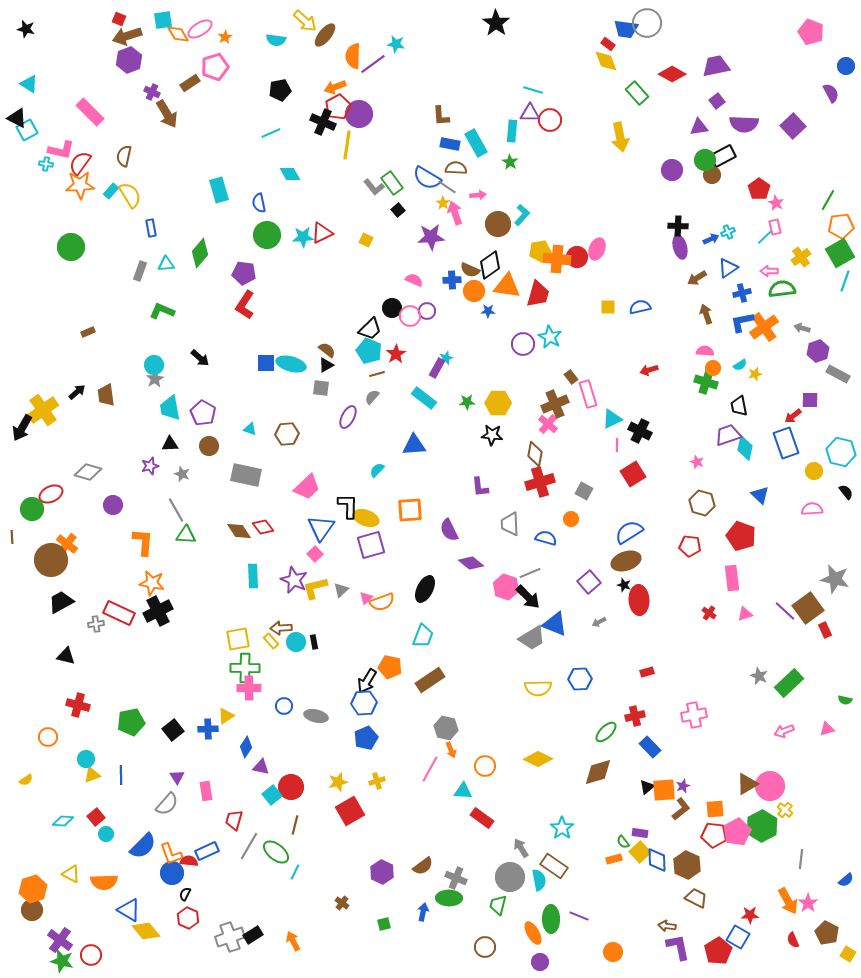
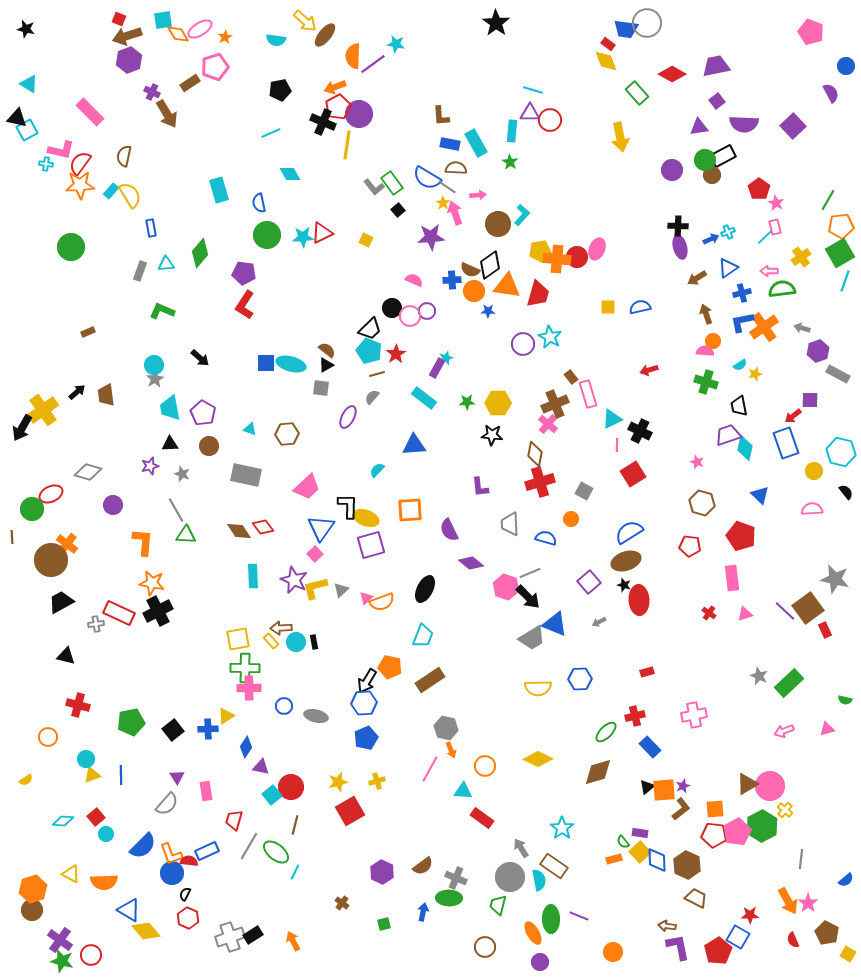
black triangle at (17, 118): rotated 15 degrees counterclockwise
orange circle at (713, 368): moved 27 px up
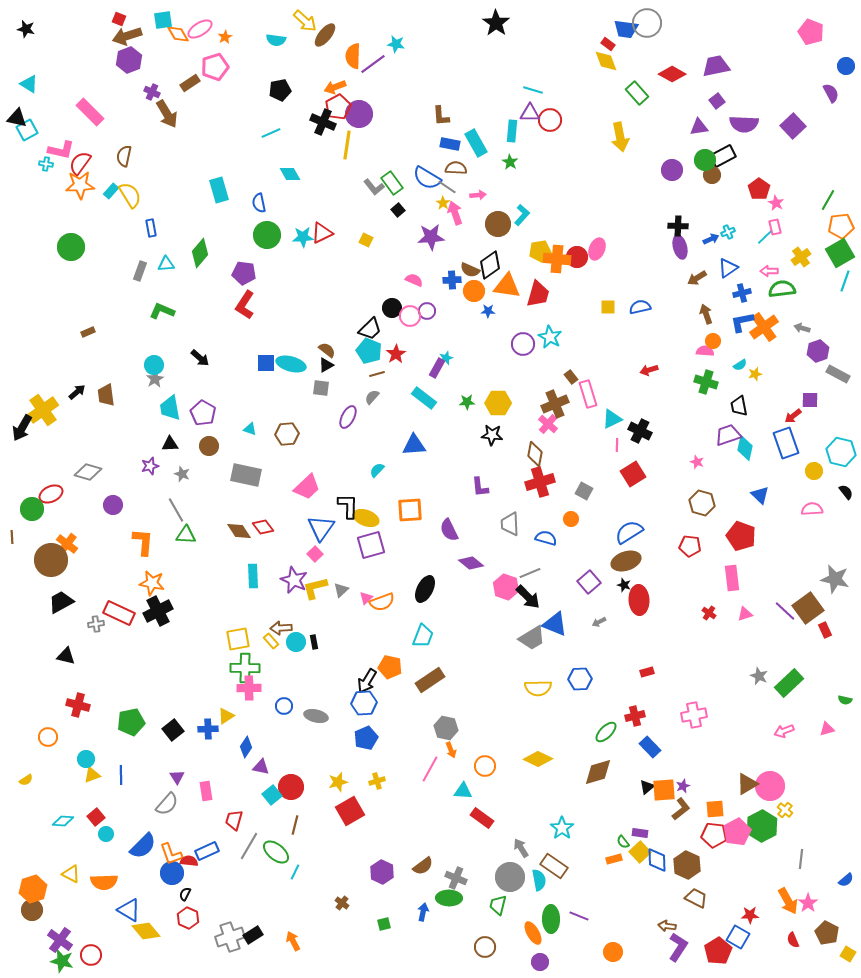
purple L-shape at (678, 947): rotated 44 degrees clockwise
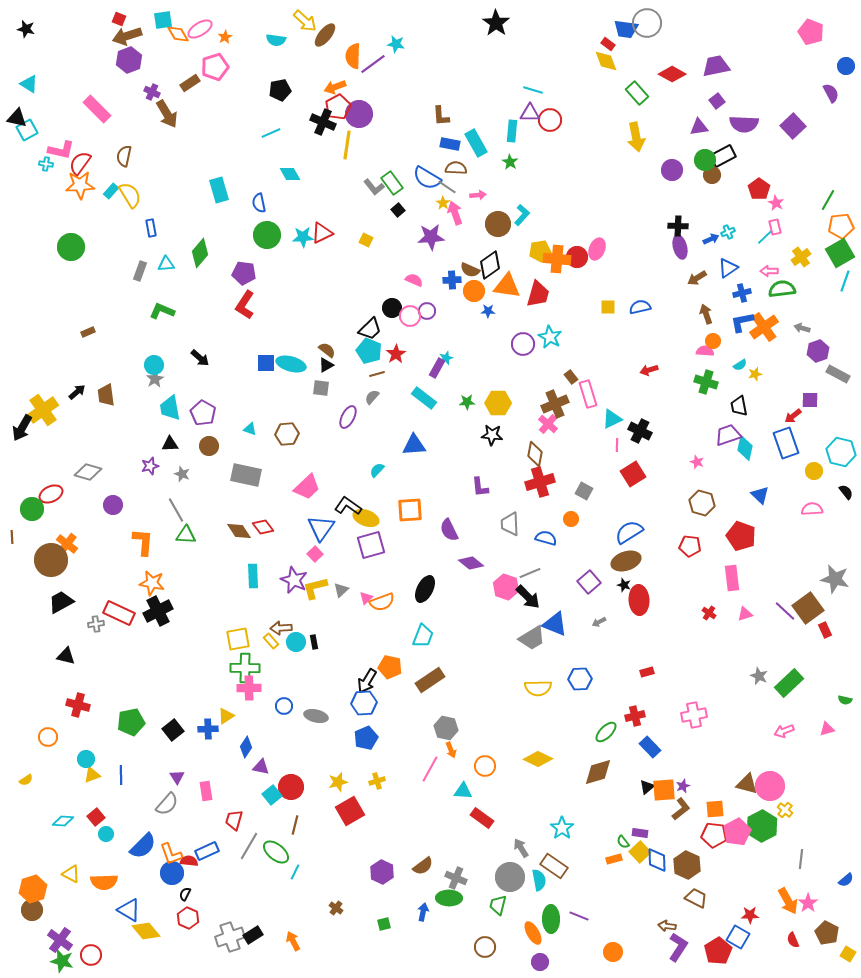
pink rectangle at (90, 112): moved 7 px right, 3 px up
yellow arrow at (620, 137): moved 16 px right
black L-shape at (348, 506): rotated 56 degrees counterclockwise
brown triangle at (747, 784): rotated 45 degrees clockwise
brown cross at (342, 903): moved 6 px left, 5 px down
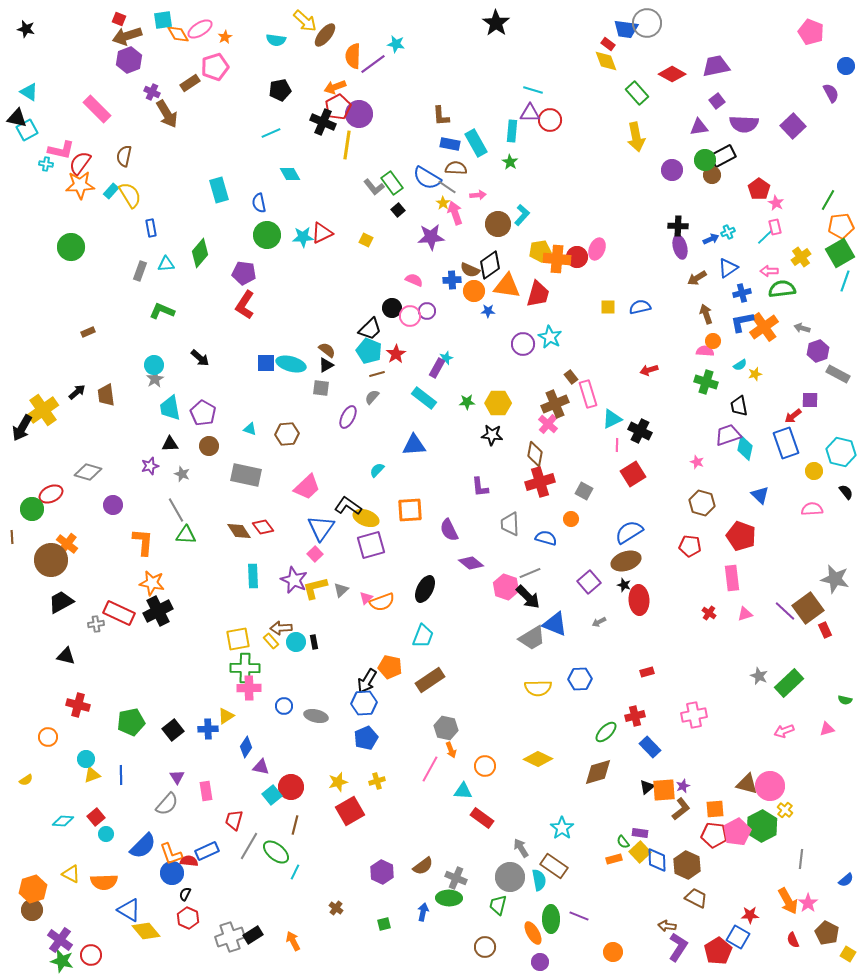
cyan triangle at (29, 84): moved 8 px down
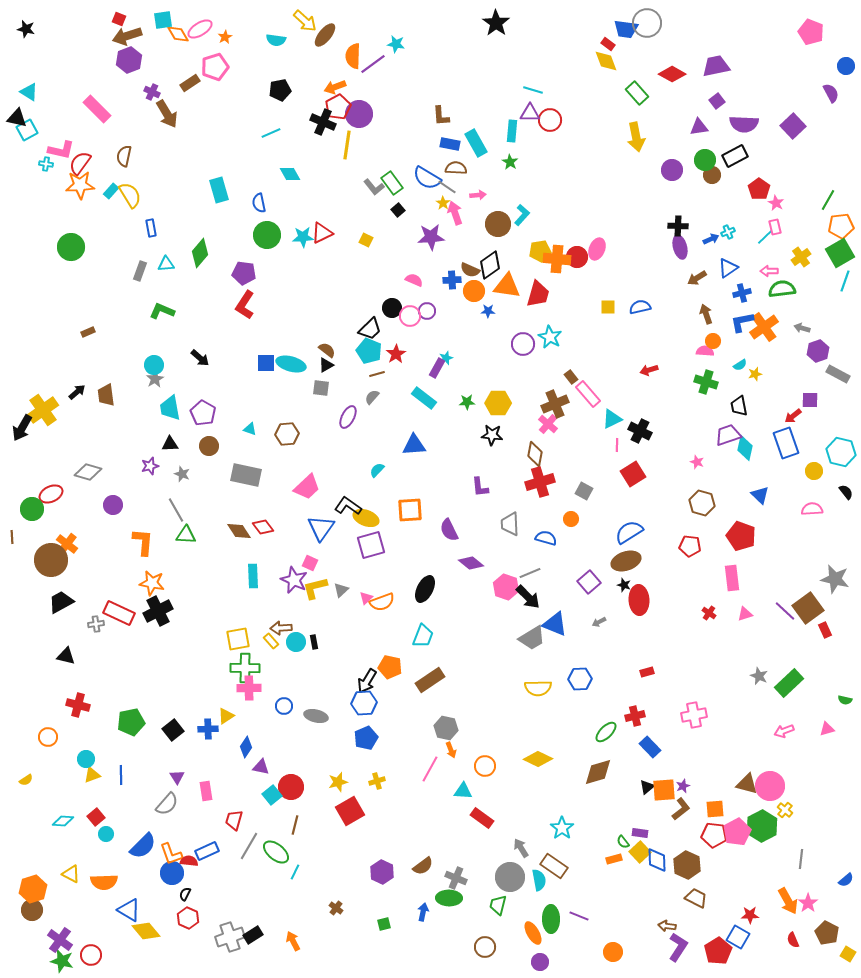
black rectangle at (723, 156): moved 12 px right
pink rectangle at (588, 394): rotated 24 degrees counterclockwise
pink square at (315, 554): moved 5 px left, 9 px down; rotated 21 degrees counterclockwise
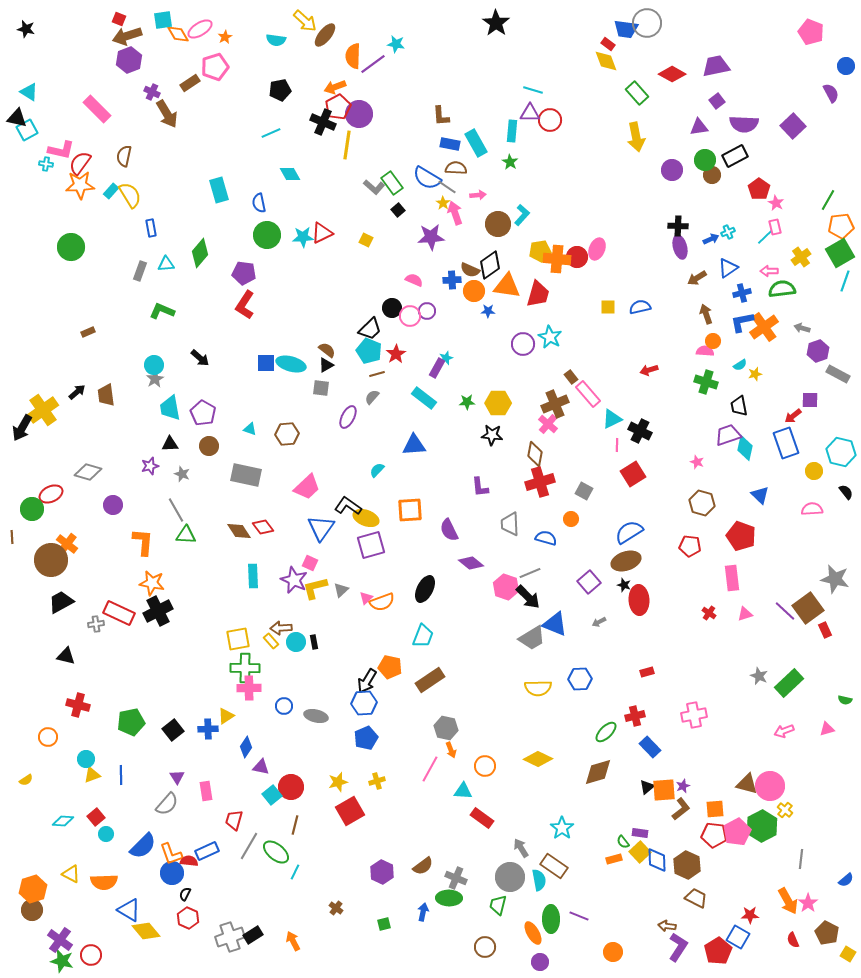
gray L-shape at (374, 187): rotated 10 degrees counterclockwise
